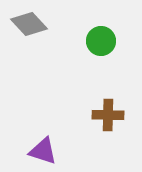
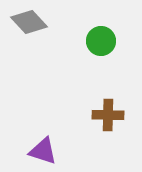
gray diamond: moved 2 px up
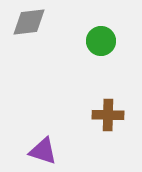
gray diamond: rotated 54 degrees counterclockwise
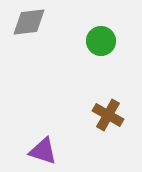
brown cross: rotated 28 degrees clockwise
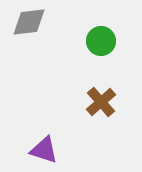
brown cross: moved 7 px left, 13 px up; rotated 20 degrees clockwise
purple triangle: moved 1 px right, 1 px up
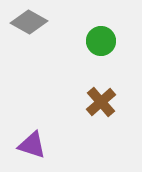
gray diamond: rotated 36 degrees clockwise
purple triangle: moved 12 px left, 5 px up
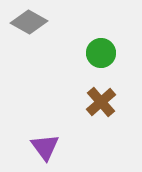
green circle: moved 12 px down
purple triangle: moved 13 px right, 2 px down; rotated 36 degrees clockwise
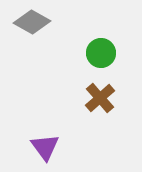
gray diamond: moved 3 px right
brown cross: moved 1 px left, 4 px up
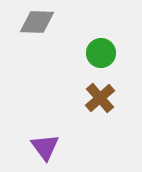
gray diamond: moved 5 px right; rotated 27 degrees counterclockwise
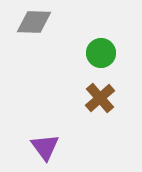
gray diamond: moved 3 px left
